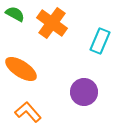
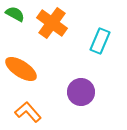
purple circle: moved 3 px left
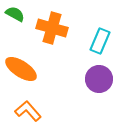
orange cross: moved 5 px down; rotated 20 degrees counterclockwise
purple circle: moved 18 px right, 13 px up
orange L-shape: moved 1 px up
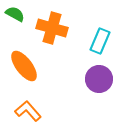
orange ellipse: moved 3 px right, 3 px up; rotated 20 degrees clockwise
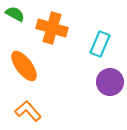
cyan rectangle: moved 3 px down
purple circle: moved 11 px right, 3 px down
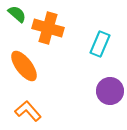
green semicircle: moved 2 px right; rotated 12 degrees clockwise
orange cross: moved 4 px left
purple circle: moved 9 px down
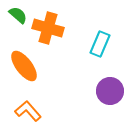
green semicircle: moved 1 px right, 1 px down
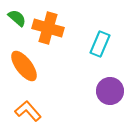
green semicircle: moved 1 px left, 3 px down
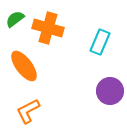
green semicircle: moved 2 px left, 1 px down; rotated 78 degrees counterclockwise
cyan rectangle: moved 2 px up
orange L-shape: rotated 76 degrees counterclockwise
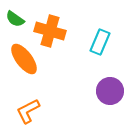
green semicircle: rotated 108 degrees counterclockwise
orange cross: moved 2 px right, 3 px down
orange ellipse: moved 7 px up
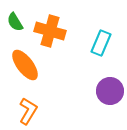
green semicircle: moved 3 px down; rotated 24 degrees clockwise
cyan rectangle: moved 1 px right, 1 px down
orange ellipse: moved 1 px right, 6 px down
orange L-shape: rotated 148 degrees clockwise
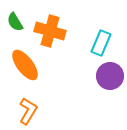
purple circle: moved 15 px up
